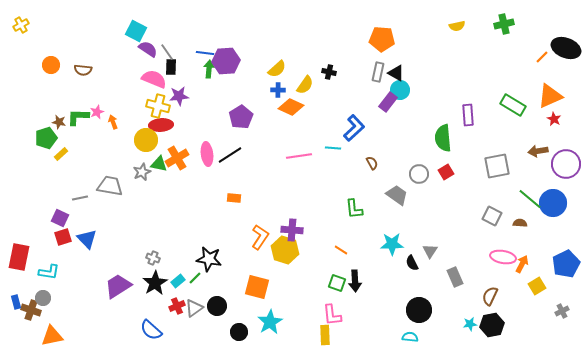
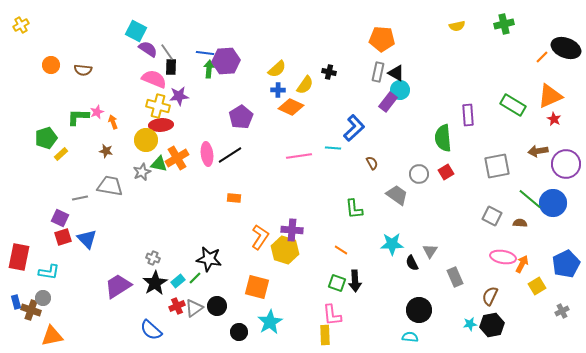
brown star at (59, 122): moved 47 px right, 29 px down
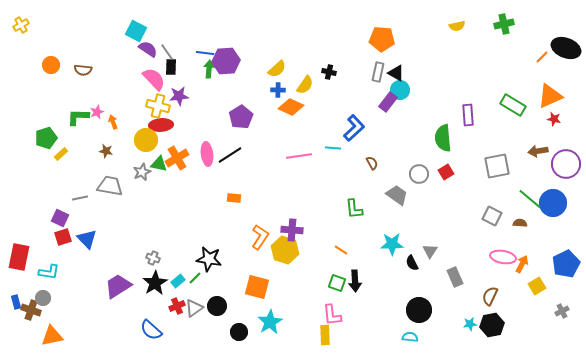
pink semicircle at (154, 79): rotated 25 degrees clockwise
red star at (554, 119): rotated 16 degrees counterclockwise
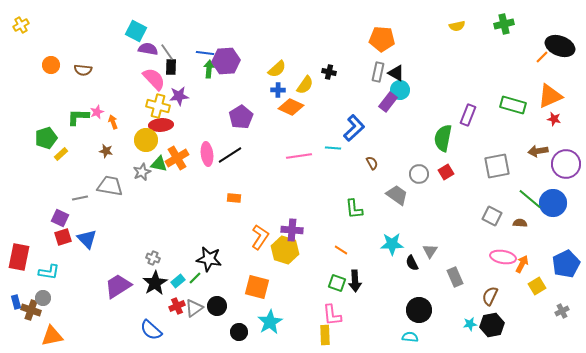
black ellipse at (566, 48): moved 6 px left, 2 px up
purple semicircle at (148, 49): rotated 24 degrees counterclockwise
green rectangle at (513, 105): rotated 15 degrees counterclockwise
purple rectangle at (468, 115): rotated 25 degrees clockwise
green semicircle at (443, 138): rotated 16 degrees clockwise
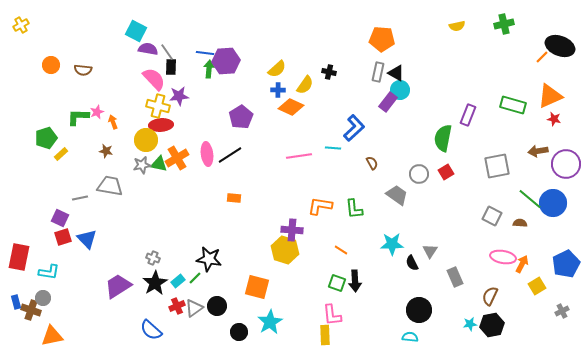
gray star at (142, 172): moved 7 px up; rotated 12 degrees clockwise
orange L-shape at (260, 237): moved 60 px right, 31 px up; rotated 115 degrees counterclockwise
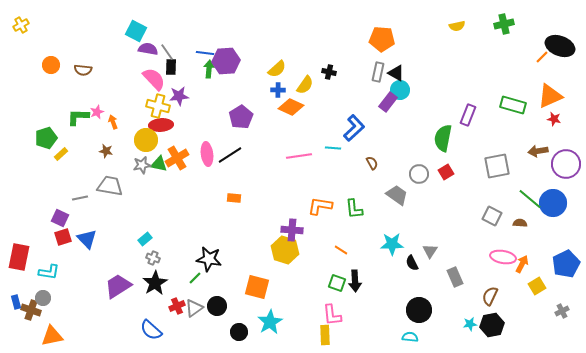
cyan rectangle at (178, 281): moved 33 px left, 42 px up
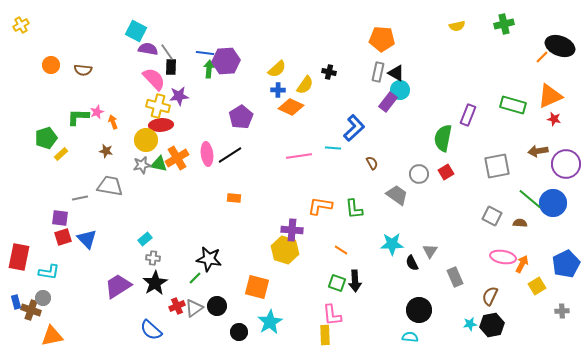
purple square at (60, 218): rotated 18 degrees counterclockwise
gray cross at (153, 258): rotated 16 degrees counterclockwise
gray cross at (562, 311): rotated 24 degrees clockwise
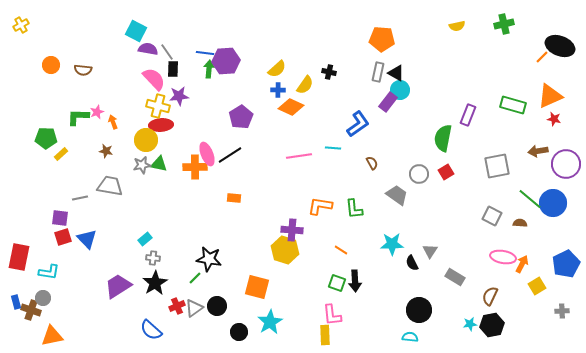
black rectangle at (171, 67): moved 2 px right, 2 px down
blue L-shape at (354, 128): moved 4 px right, 4 px up; rotated 8 degrees clockwise
green pentagon at (46, 138): rotated 20 degrees clockwise
pink ellipse at (207, 154): rotated 15 degrees counterclockwise
orange cross at (177, 158): moved 18 px right, 9 px down; rotated 30 degrees clockwise
gray rectangle at (455, 277): rotated 36 degrees counterclockwise
